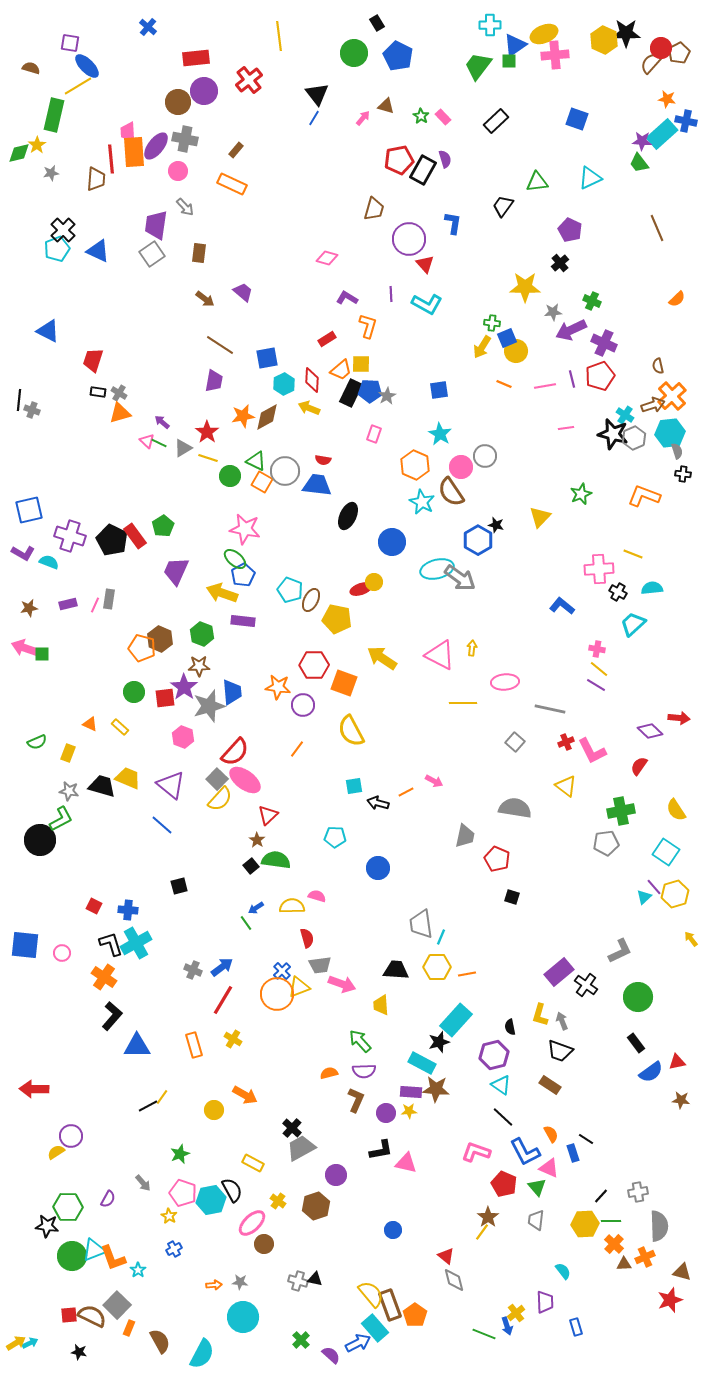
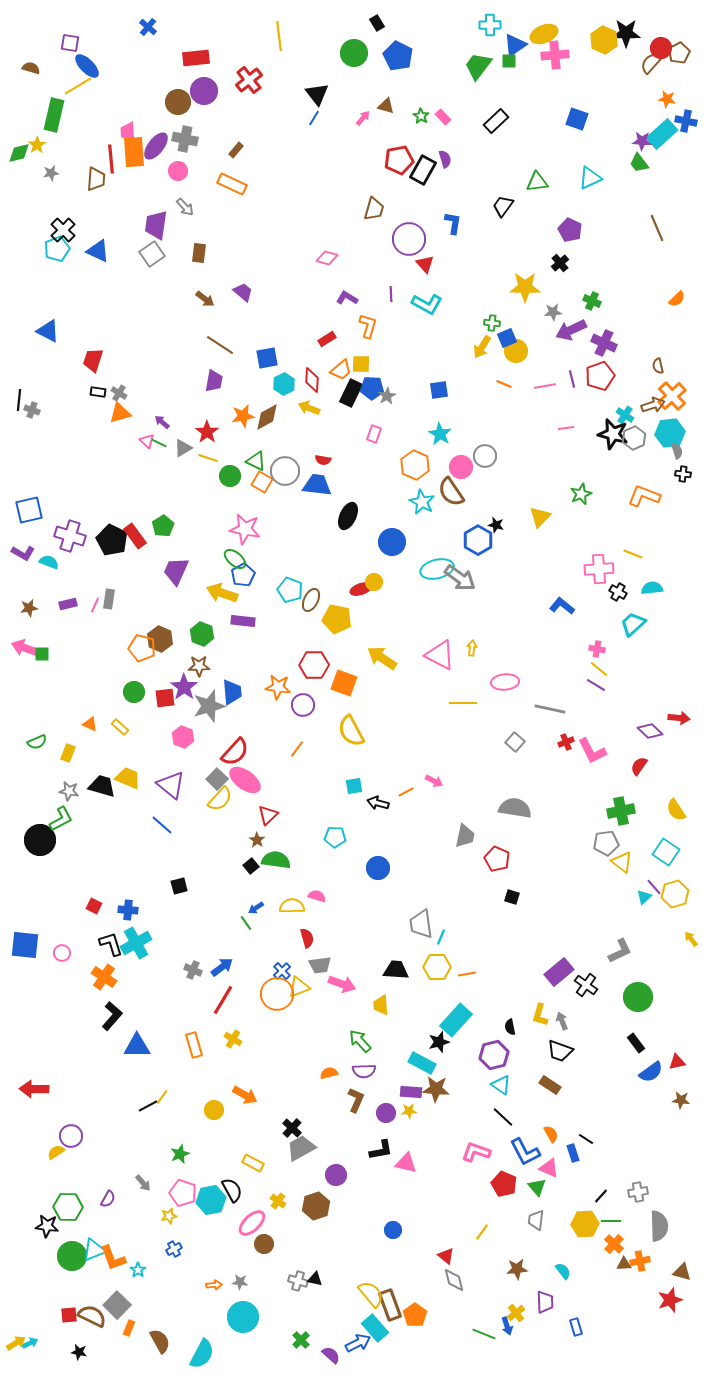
blue pentagon at (370, 391): moved 2 px right, 3 px up
yellow triangle at (566, 786): moved 56 px right, 76 px down
yellow star at (169, 1216): rotated 28 degrees clockwise
brown star at (488, 1217): moved 29 px right, 52 px down; rotated 30 degrees clockwise
orange cross at (645, 1257): moved 5 px left, 4 px down; rotated 12 degrees clockwise
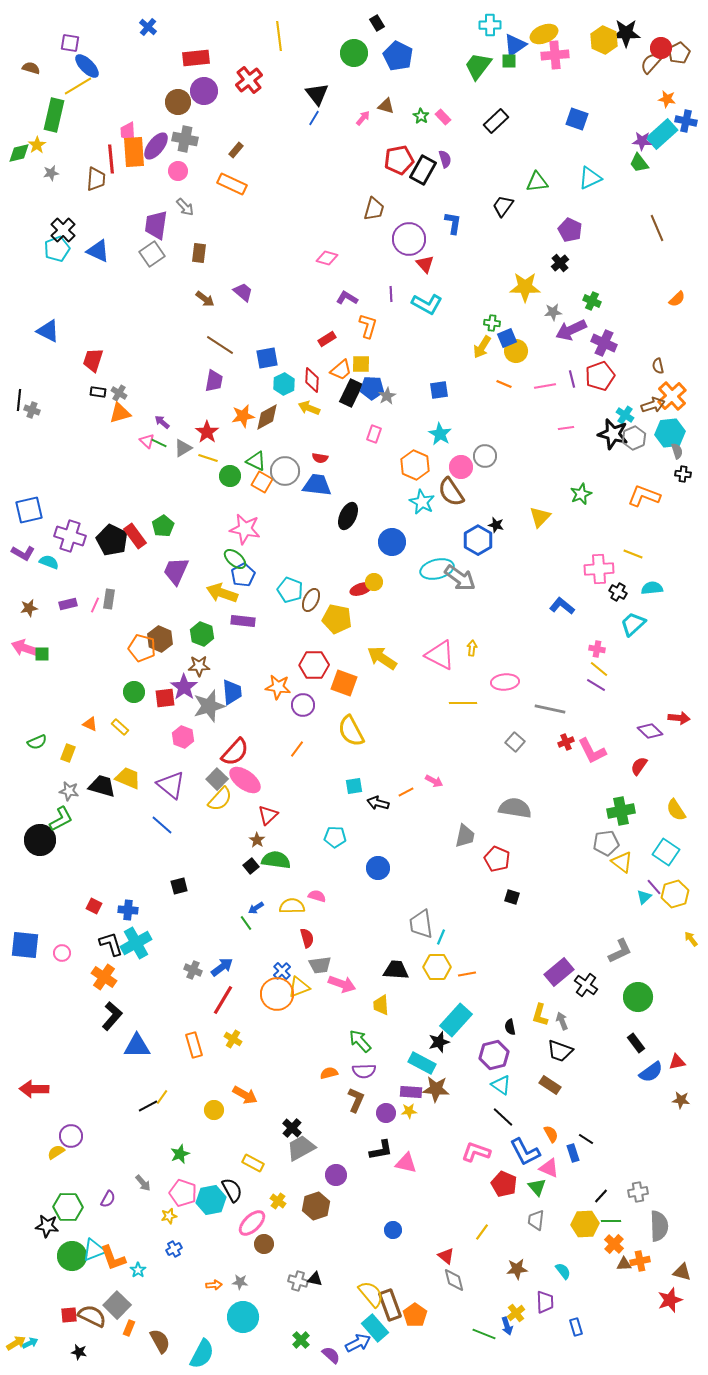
red semicircle at (323, 460): moved 3 px left, 2 px up
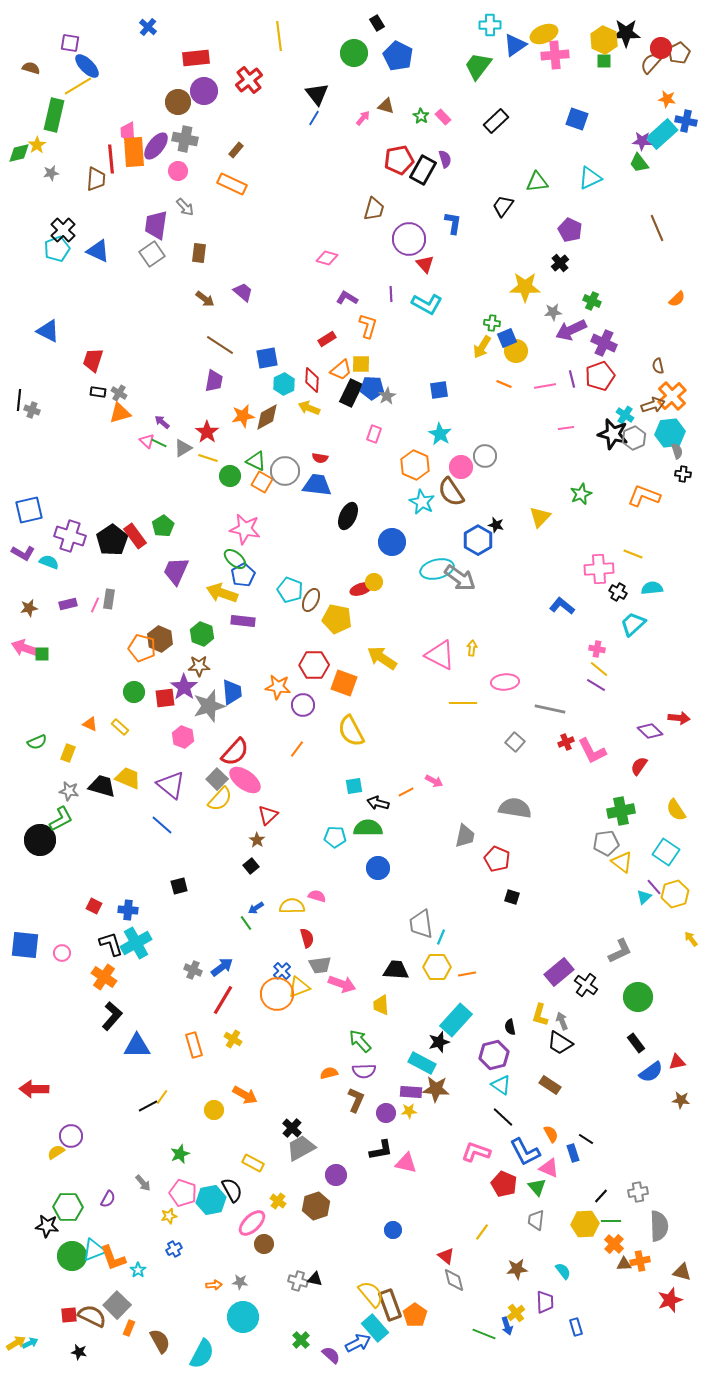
green square at (509, 61): moved 95 px right
black pentagon at (112, 540): rotated 12 degrees clockwise
green semicircle at (276, 860): moved 92 px right, 32 px up; rotated 8 degrees counterclockwise
black trapezoid at (560, 1051): moved 8 px up; rotated 12 degrees clockwise
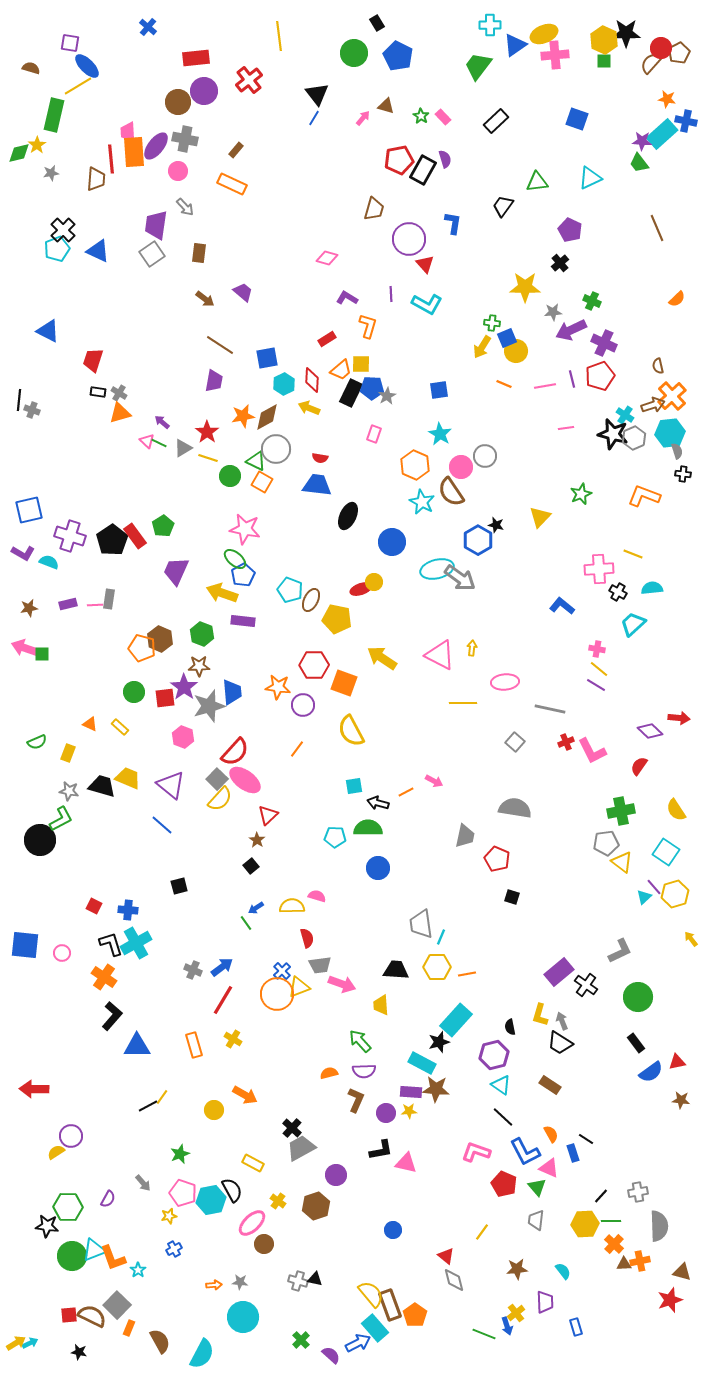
gray circle at (285, 471): moved 9 px left, 22 px up
pink line at (95, 605): rotated 63 degrees clockwise
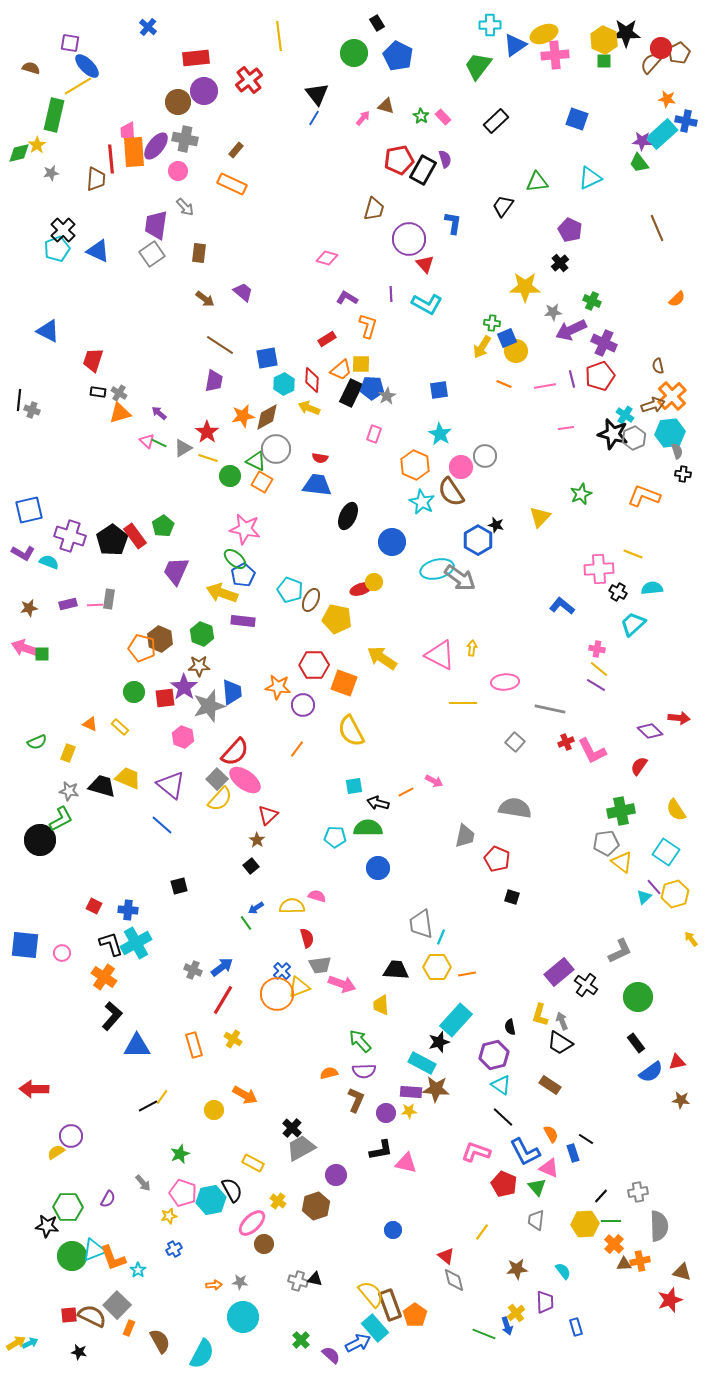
purple arrow at (162, 422): moved 3 px left, 9 px up
